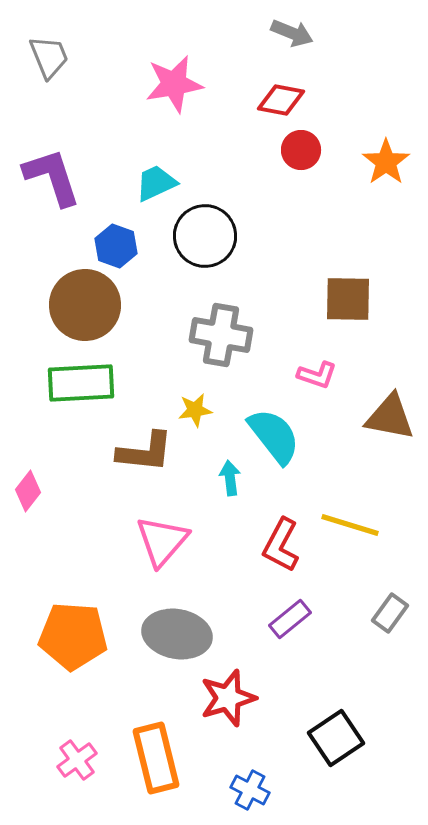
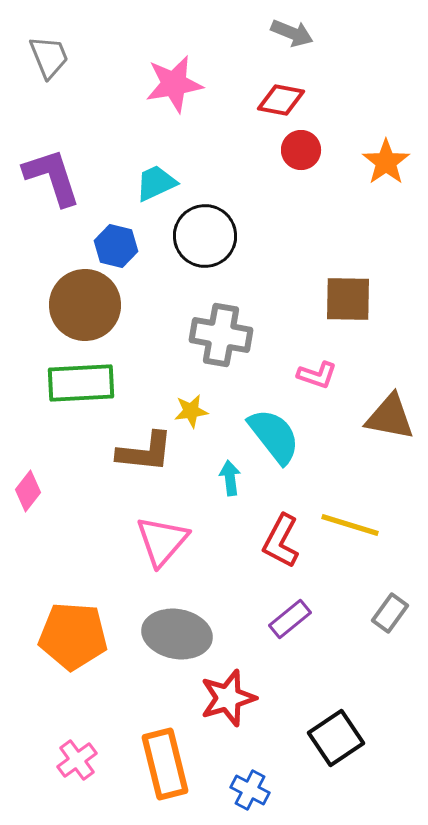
blue hexagon: rotated 6 degrees counterclockwise
yellow star: moved 4 px left, 1 px down
red L-shape: moved 4 px up
orange rectangle: moved 9 px right, 6 px down
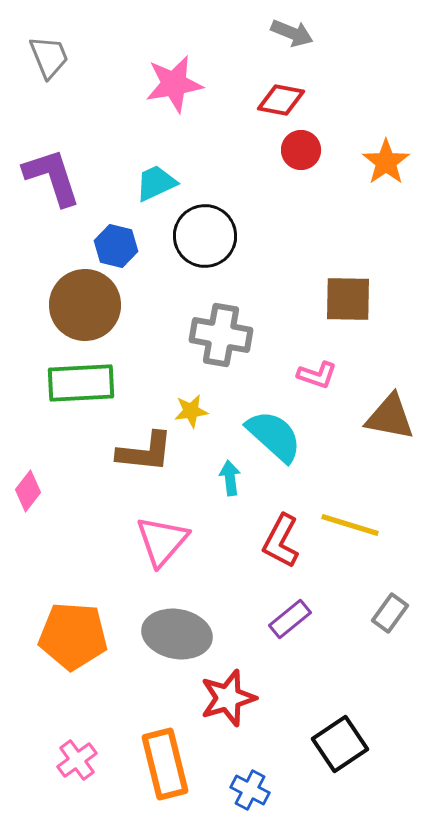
cyan semicircle: rotated 10 degrees counterclockwise
black square: moved 4 px right, 6 px down
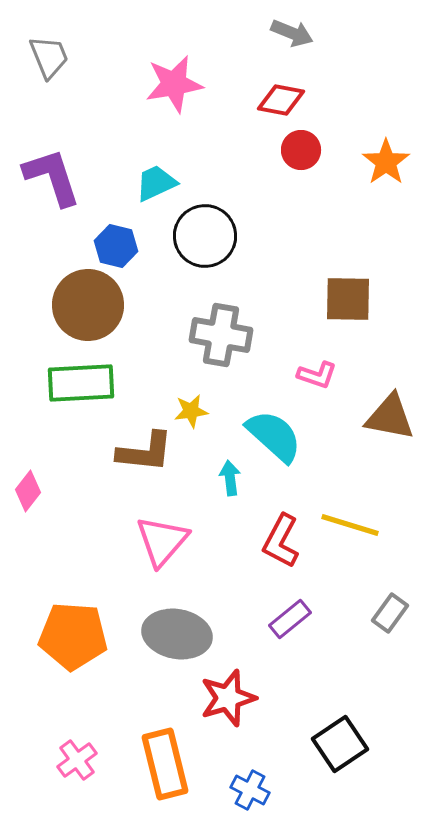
brown circle: moved 3 px right
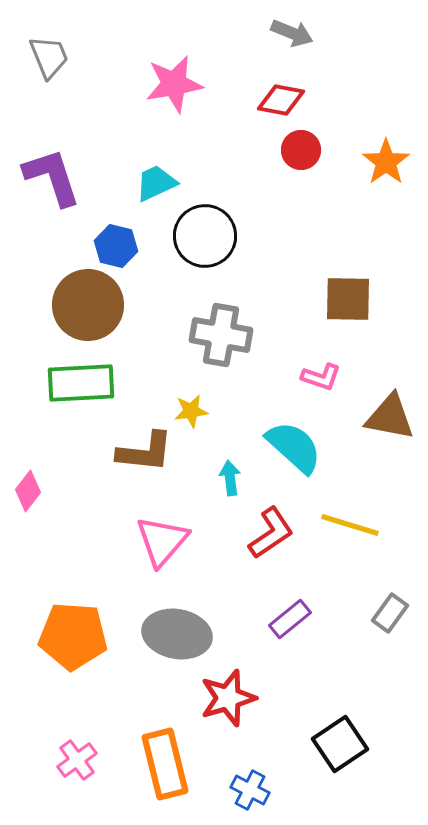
pink L-shape: moved 4 px right, 2 px down
cyan semicircle: moved 20 px right, 11 px down
red L-shape: moved 10 px left, 8 px up; rotated 152 degrees counterclockwise
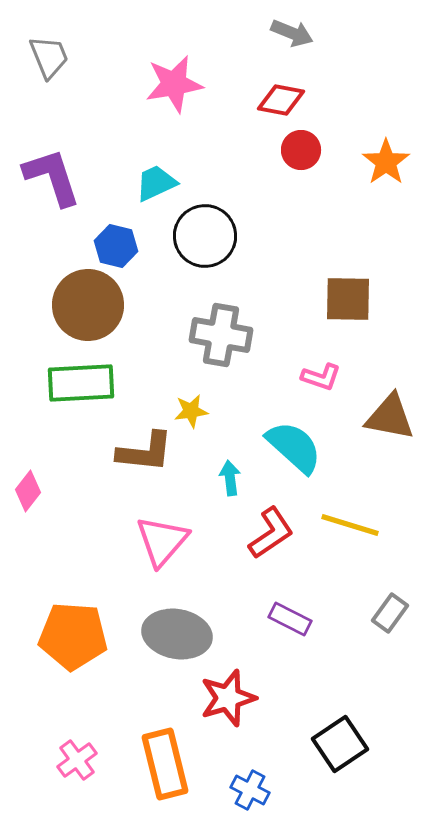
purple rectangle: rotated 66 degrees clockwise
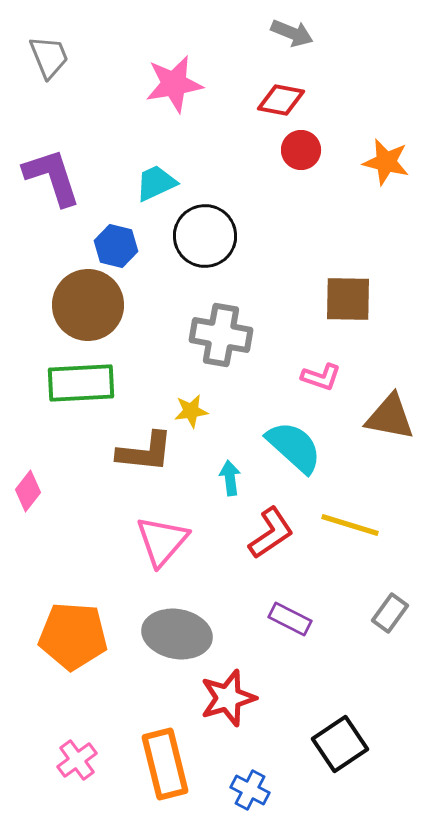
orange star: rotated 24 degrees counterclockwise
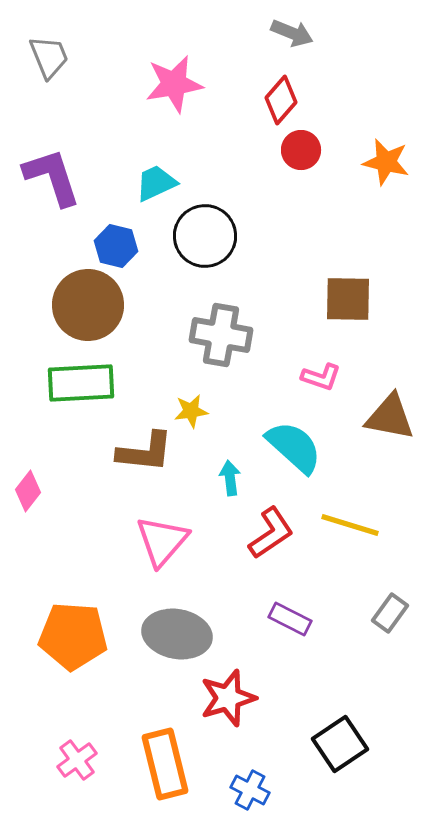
red diamond: rotated 60 degrees counterclockwise
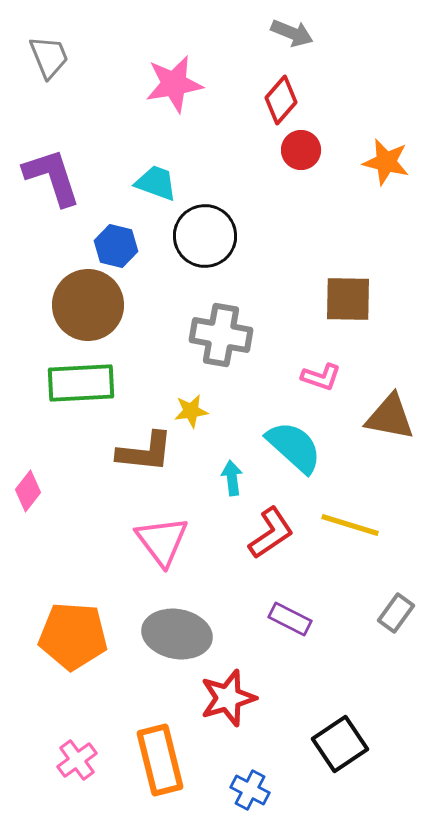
cyan trapezoid: rotated 45 degrees clockwise
cyan arrow: moved 2 px right
pink triangle: rotated 18 degrees counterclockwise
gray rectangle: moved 6 px right
orange rectangle: moved 5 px left, 4 px up
